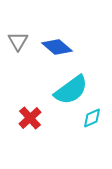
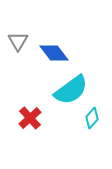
blue diamond: moved 3 px left, 6 px down; rotated 12 degrees clockwise
cyan diamond: rotated 25 degrees counterclockwise
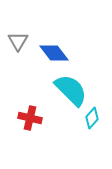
cyan semicircle: rotated 99 degrees counterclockwise
red cross: rotated 35 degrees counterclockwise
